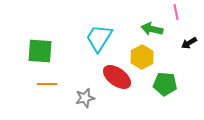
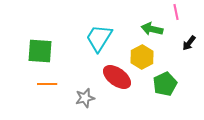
black arrow: rotated 21 degrees counterclockwise
green pentagon: rotated 30 degrees counterclockwise
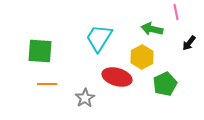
red ellipse: rotated 20 degrees counterclockwise
gray star: rotated 18 degrees counterclockwise
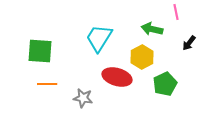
gray star: moved 2 px left; rotated 30 degrees counterclockwise
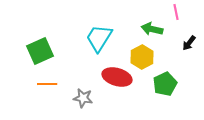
green square: rotated 28 degrees counterclockwise
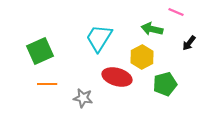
pink line: rotated 56 degrees counterclockwise
green pentagon: rotated 10 degrees clockwise
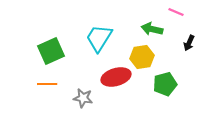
black arrow: rotated 14 degrees counterclockwise
green square: moved 11 px right
yellow hexagon: rotated 20 degrees clockwise
red ellipse: moved 1 px left; rotated 32 degrees counterclockwise
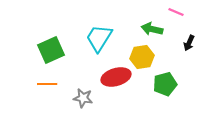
green square: moved 1 px up
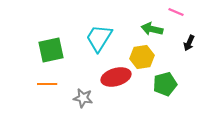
green square: rotated 12 degrees clockwise
